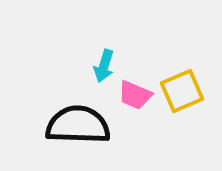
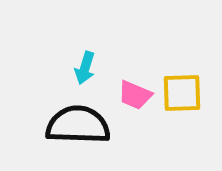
cyan arrow: moved 19 px left, 2 px down
yellow square: moved 2 px down; rotated 21 degrees clockwise
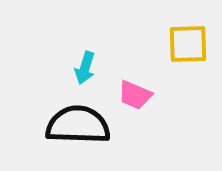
yellow square: moved 6 px right, 49 px up
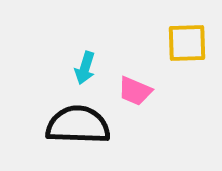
yellow square: moved 1 px left, 1 px up
pink trapezoid: moved 4 px up
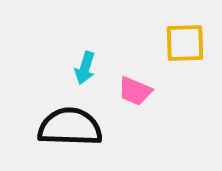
yellow square: moved 2 px left
black semicircle: moved 8 px left, 2 px down
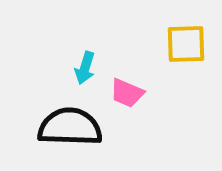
yellow square: moved 1 px right, 1 px down
pink trapezoid: moved 8 px left, 2 px down
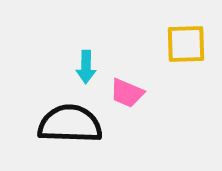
cyan arrow: moved 1 px right, 1 px up; rotated 16 degrees counterclockwise
black semicircle: moved 3 px up
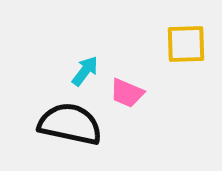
cyan arrow: moved 1 px left, 4 px down; rotated 144 degrees counterclockwise
black semicircle: rotated 10 degrees clockwise
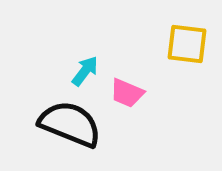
yellow square: moved 1 px right; rotated 9 degrees clockwise
black semicircle: rotated 10 degrees clockwise
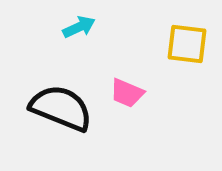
cyan arrow: moved 6 px left, 44 px up; rotated 28 degrees clockwise
black semicircle: moved 9 px left, 16 px up
